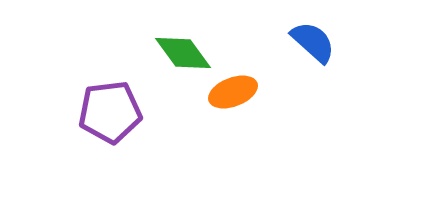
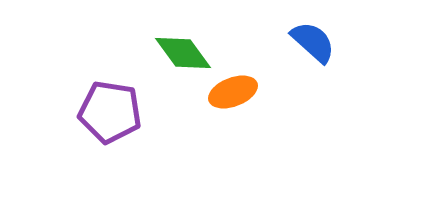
purple pentagon: rotated 16 degrees clockwise
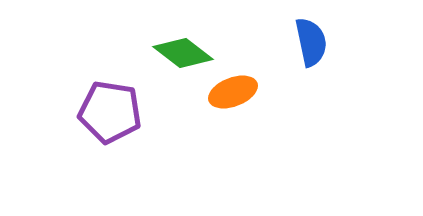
blue semicircle: moved 2 px left; rotated 36 degrees clockwise
green diamond: rotated 16 degrees counterclockwise
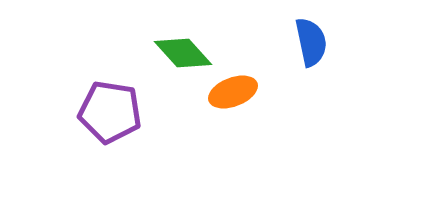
green diamond: rotated 10 degrees clockwise
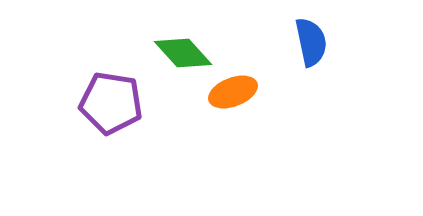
purple pentagon: moved 1 px right, 9 px up
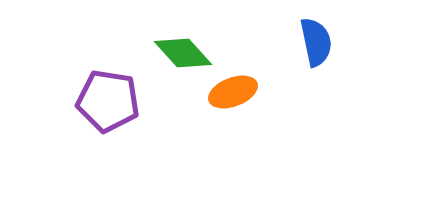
blue semicircle: moved 5 px right
purple pentagon: moved 3 px left, 2 px up
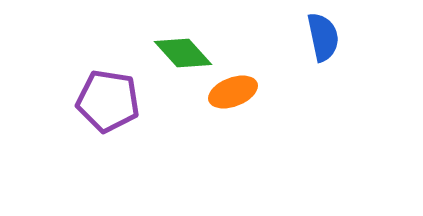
blue semicircle: moved 7 px right, 5 px up
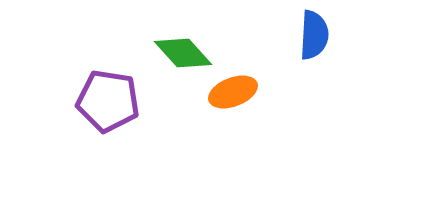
blue semicircle: moved 9 px left, 2 px up; rotated 15 degrees clockwise
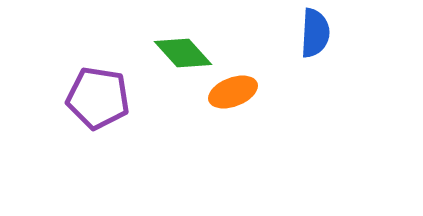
blue semicircle: moved 1 px right, 2 px up
purple pentagon: moved 10 px left, 3 px up
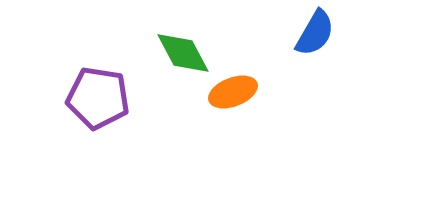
blue semicircle: rotated 27 degrees clockwise
green diamond: rotated 14 degrees clockwise
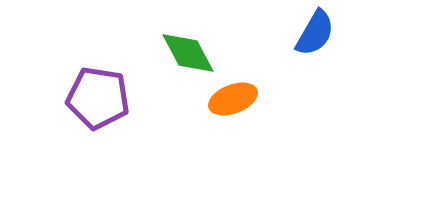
green diamond: moved 5 px right
orange ellipse: moved 7 px down
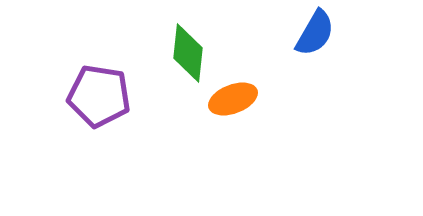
green diamond: rotated 34 degrees clockwise
purple pentagon: moved 1 px right, 2 px up
